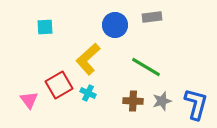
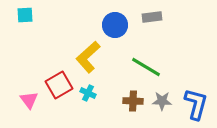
cyan square: moved 20 px left, 12 px up
yellow L-shape: moved 2 px up
gray star: rotated 18 degrees clockwise
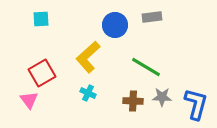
cyan square: moved 16 px right, 4 px down
red square: moved 17 px left, 12 px up
gray star: moved 4 px up
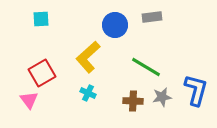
gray star: rotated 12 degrees counterclockwise
blue L-shape: moved 14 px up
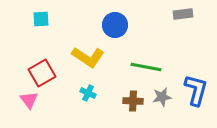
gray rectangle: moved 31 px right, 3 px up
yellow L-shape: rotated 104 degrees counterclockwise
green line: rotated 20 degrees counterclockwise
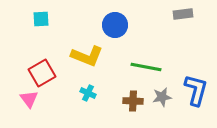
yellow L-shape: moved 1 px left, 1 px up; rotated 12 degrees counterclockwise
pink triangle: moved 1 px up
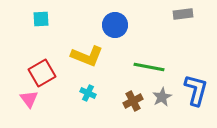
green line: moved 3 px right
gray star: rotated 18 degrees counterclockwise
brown cross: rotated 30 degrees counterclockwise
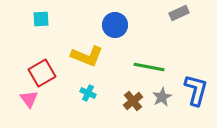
gray rectangle: moved 4 px left, 1 px up; rotated 18 degrees counterclockwise
brown cross: rotated 12 degrees counterclockwise
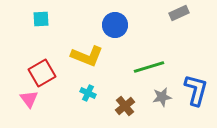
green line: rotated 28 degrees counterclockwise
gray star: rotated 18 degrees clockwise
brown cross: moved 8 px left, 5 px down
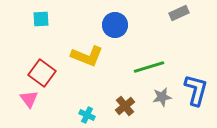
red square: rotated 24 degrees counterclockwise
cyan cross: moved 1 px left, 22 px down
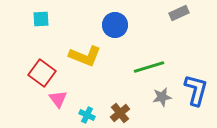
yellow L-shape: moved 2 px left
pink triangle: moved 29 px right
brown cross: moved 5 px left, 7 px down
